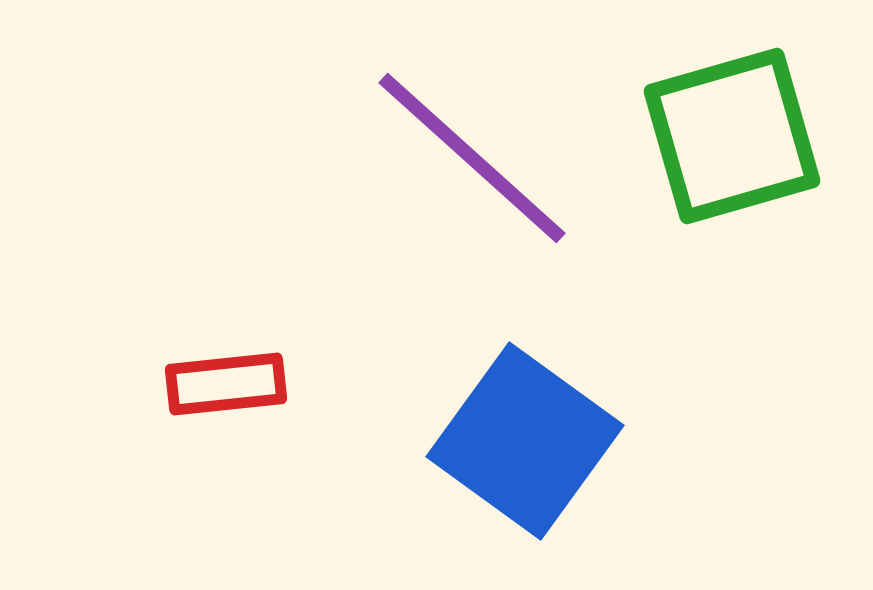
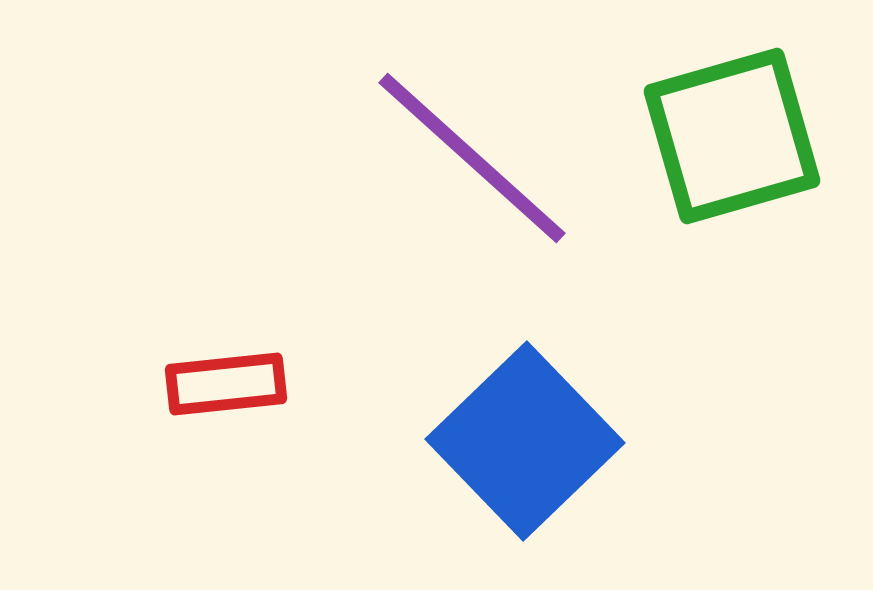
blue square: rotated 10 degrees clockwise
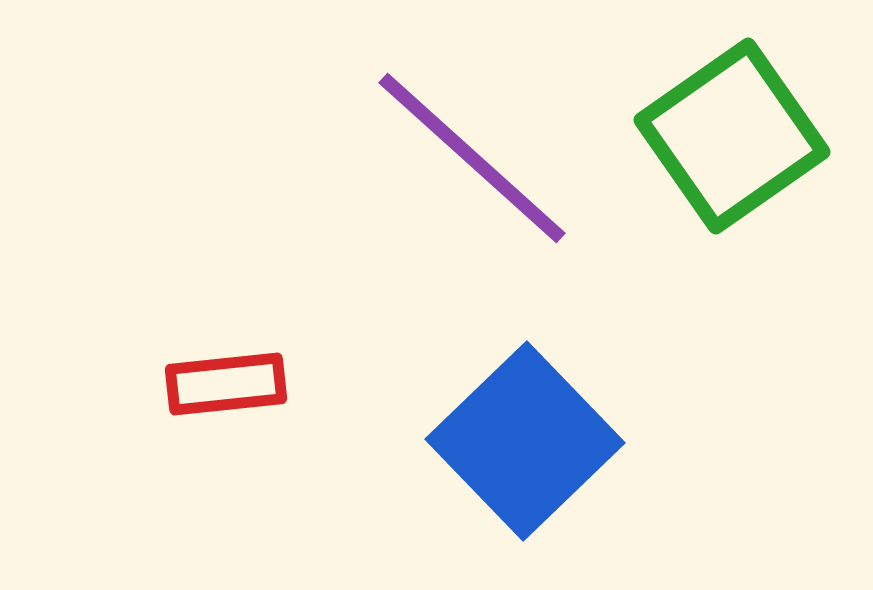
green square: rotated 19 degrees counterclockwise
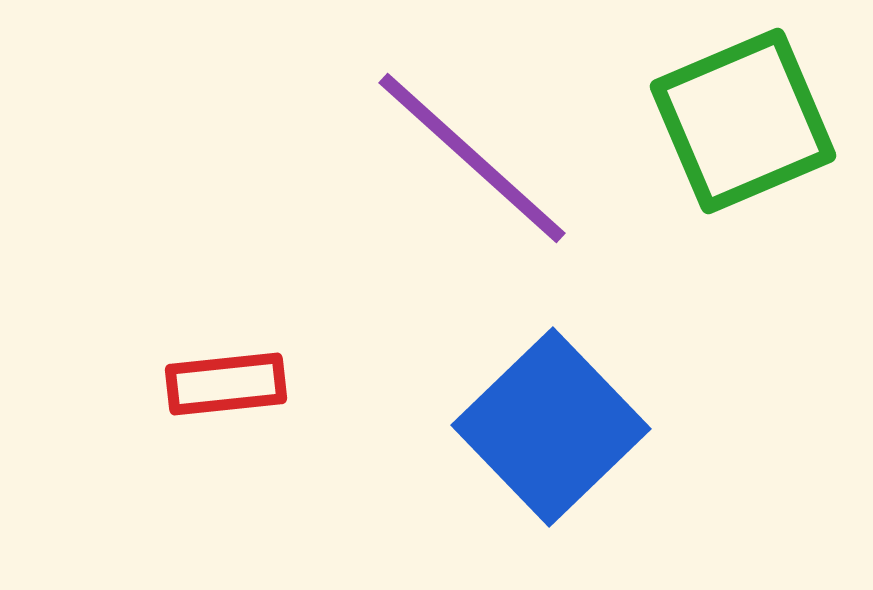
green square: moved 11 px right, 15 px up; rotated 12 degrees clockwise
blue square: moved 26 px right, 14 px up
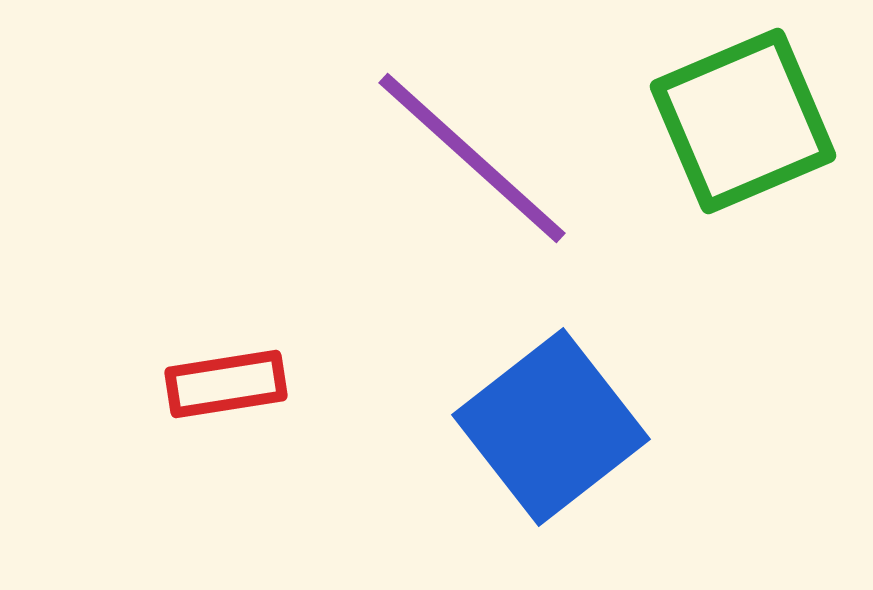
red rectangle: rotated 3 degrees counterclockwise
blue square: rotated 6 degrees clockwise
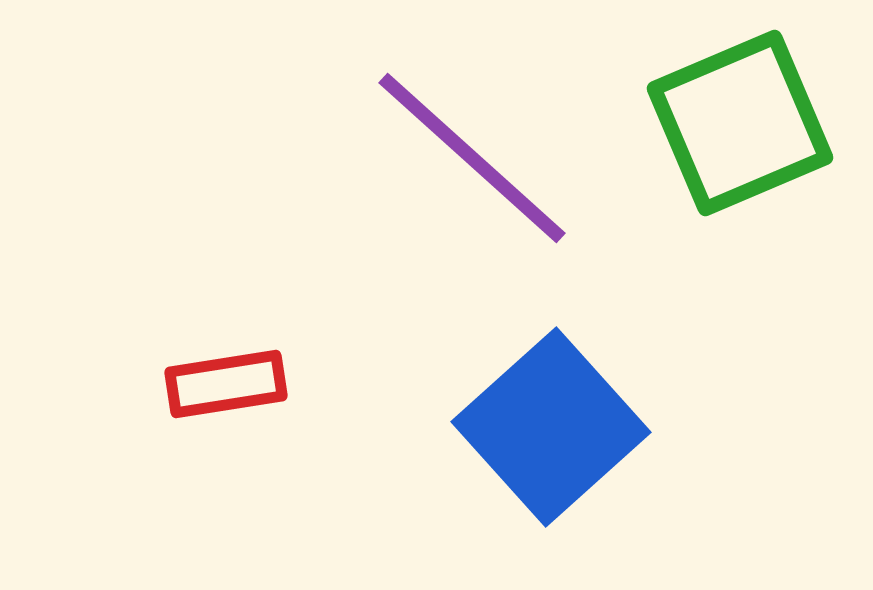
green square: moved 3 px left, 2 px down
blue square: rotated 4 degrees counterclockwise
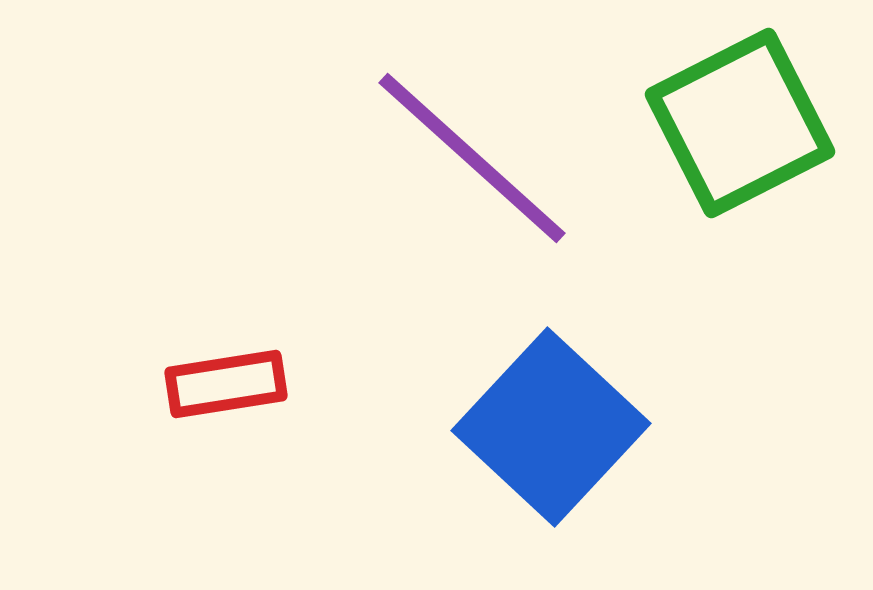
green square: rotated 4 degrees counterclockwise
blue square: rotated 5 degrees counterclockwise
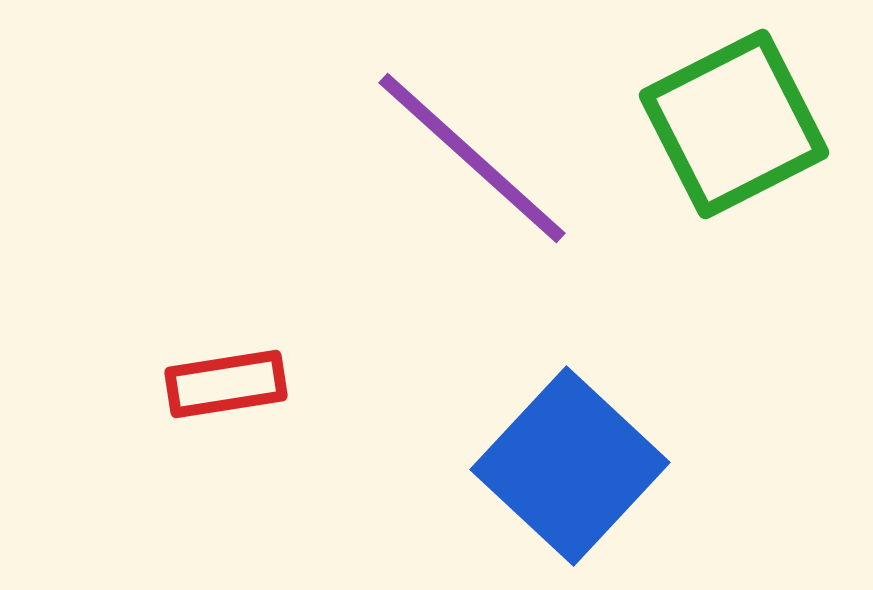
green square: moved 6 px left, 1 px down
blue square: moved 19 px right, 39 px down
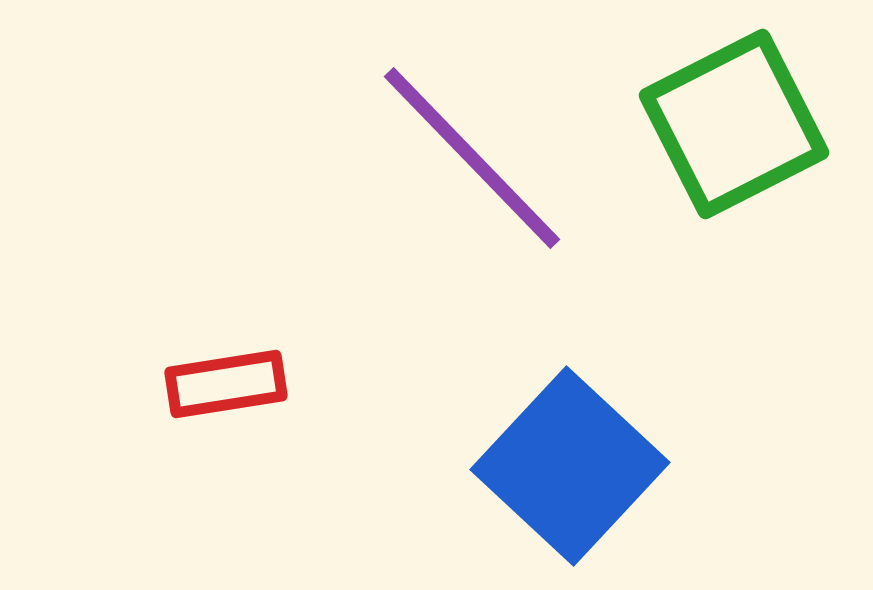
purple line: rotated 4 degrees clockwise
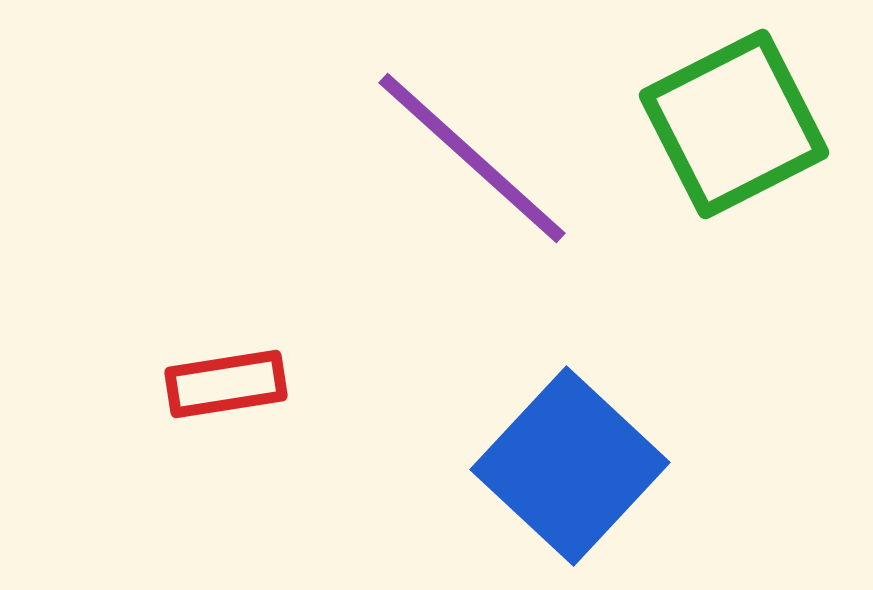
purple line: rotated 4 degrees counterclockwise
